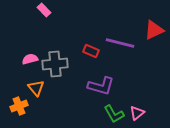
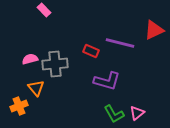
purple L-shape: moved 6 px right, 5 px up
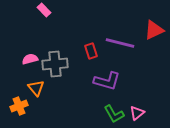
red rectangle: rotated 49 degrees clockwise
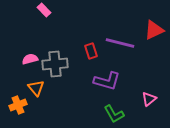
orange cross: moved 1 px left, 1 px up
pink triangle: moved 12 px right, 14 px up
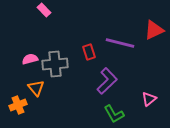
red rectangle: moved 2 px left, 1 px down
purple L-shape: rotated 60 degrees counterclockwise
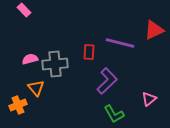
pink rectangle: moved 20 px left
red rectangle: rotated 21 degrees clockwise
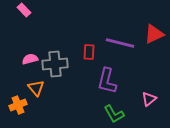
red triangle: moved 4 px down
purple L-shape: rotated 148 degrees clockwise
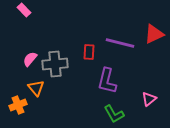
pink semicircle: rotated 35 degrees counterclockwise
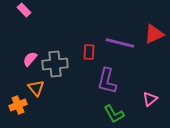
pink triangle: moved 1 px right
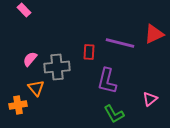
gray cross: moved 2 px right, 3 px down
orange cross: rotated 12 degrees clockwise
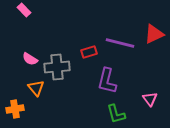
red rectangle: rotated 70 degrees clockwise
pink semicircle: rotated 98 degrees counterclockwise
pink triangle: rotated 28 degrees counterclockwise
orange cross: moved 3 px left, 4 px down
green L-shape: moved 2 px right; rotated 15 degrees clockwise
